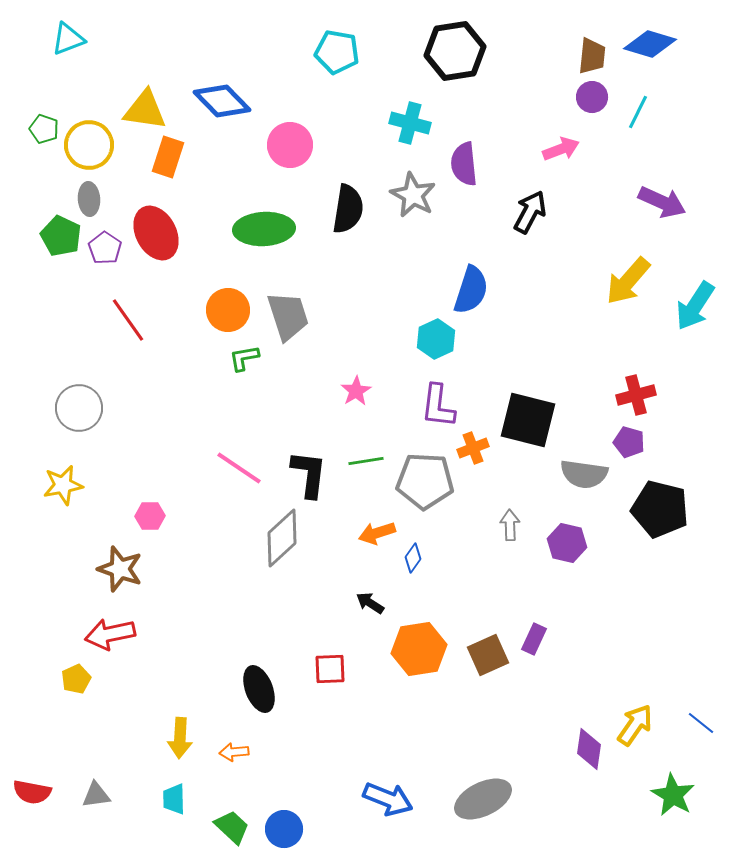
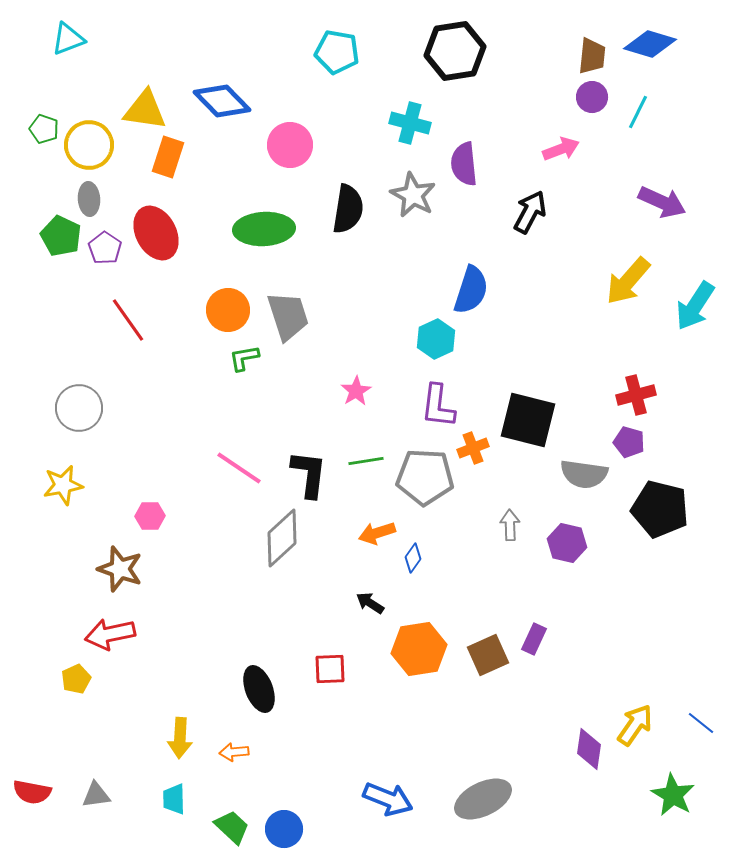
gray pentagon at (425, 481): moved 4 px up
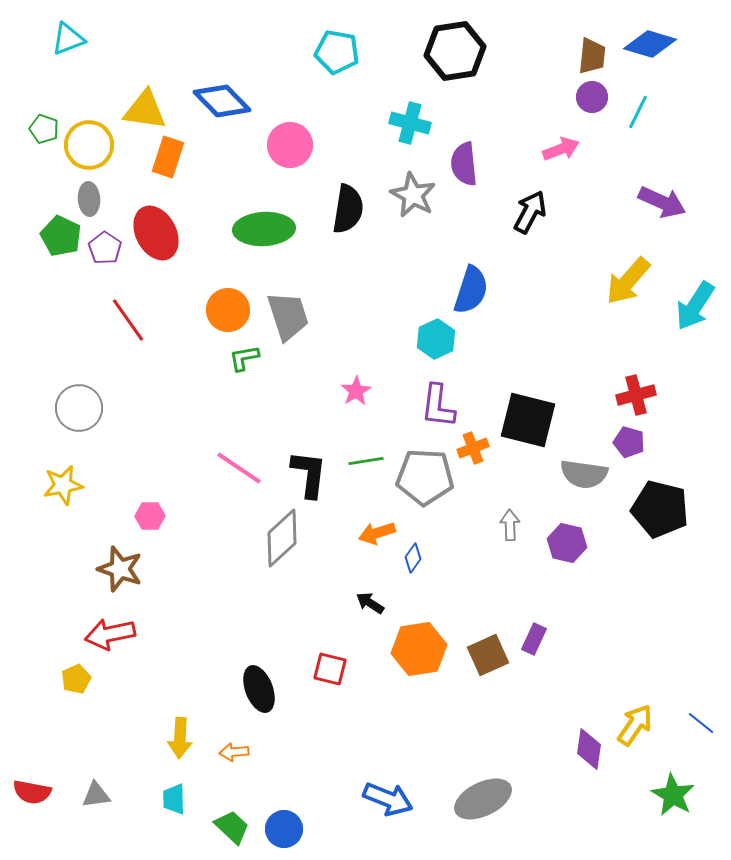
red square at (330, 669): rotated 16 degrees clockwise
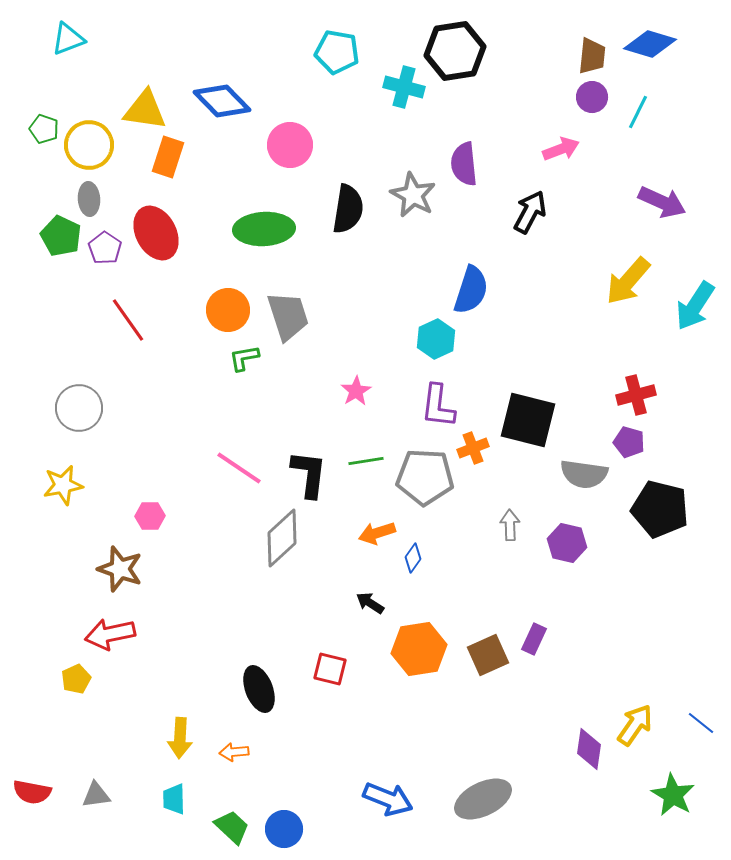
cyan cross at (410, 123): moved 6 px left, 36 px up
